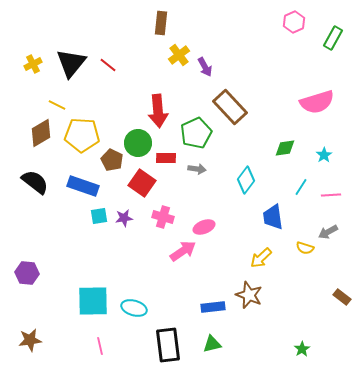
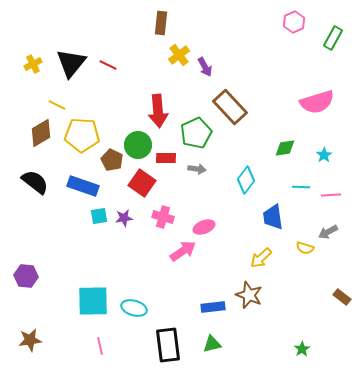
red line at (108, 65): rotated 12 degrees counterclockwise
green circle at (138, 143): moved 2 px down
cyan line at (301, 187): rotated 60 degrees clockwise
purple hexagon at (27, 273): moved 1 px left, 3 px down
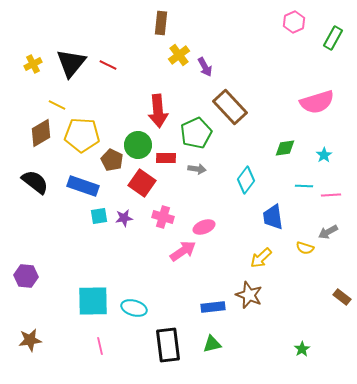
cyan line at (301, 187): moved 3 px right, 1 px up
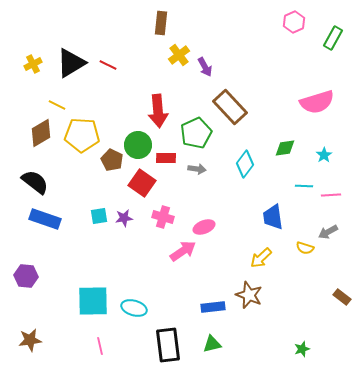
black triangle at (71, 63): rotated 20 degrees clockwise
cyan diamond at (246, 180): moved 1 px left, 16 px up
blue rectangle at (83, 186): moved 38 px left, 33 px down
green star at (302, 349): rotated 14 degrees clockwise
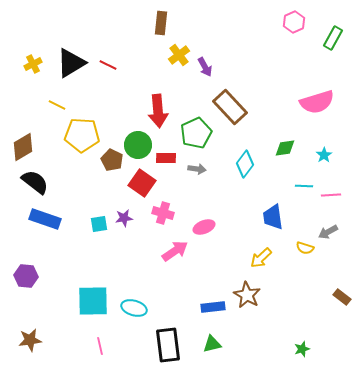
brown diamond at (41, 133): moved 18 px left, 14 px down
cyan square at (99, 216): moved 8 px down
pink cross at (163, 217): moved 4 px up
pink arrow at (183, 251): moved 8 px left
brown star at (249, 295): moved 2 px left; rotated 8 degrees clockwise
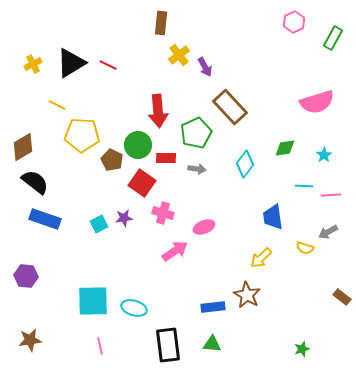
cyan square at (99, 224): rotated 18 degrees counterclockwise
green triangle at (212, 344): rotated 18 degrees clockwise
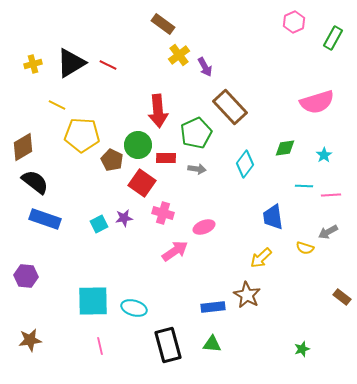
brown rectangle at (161, 23): moved 2 px right, 1 px down; rotated 60 degrees counterclockwise
yellow cross at (33, 64): rotated 12 degrees clockwise
black rectangle at (168, 345): rotated 8 degrees counterclockwise
